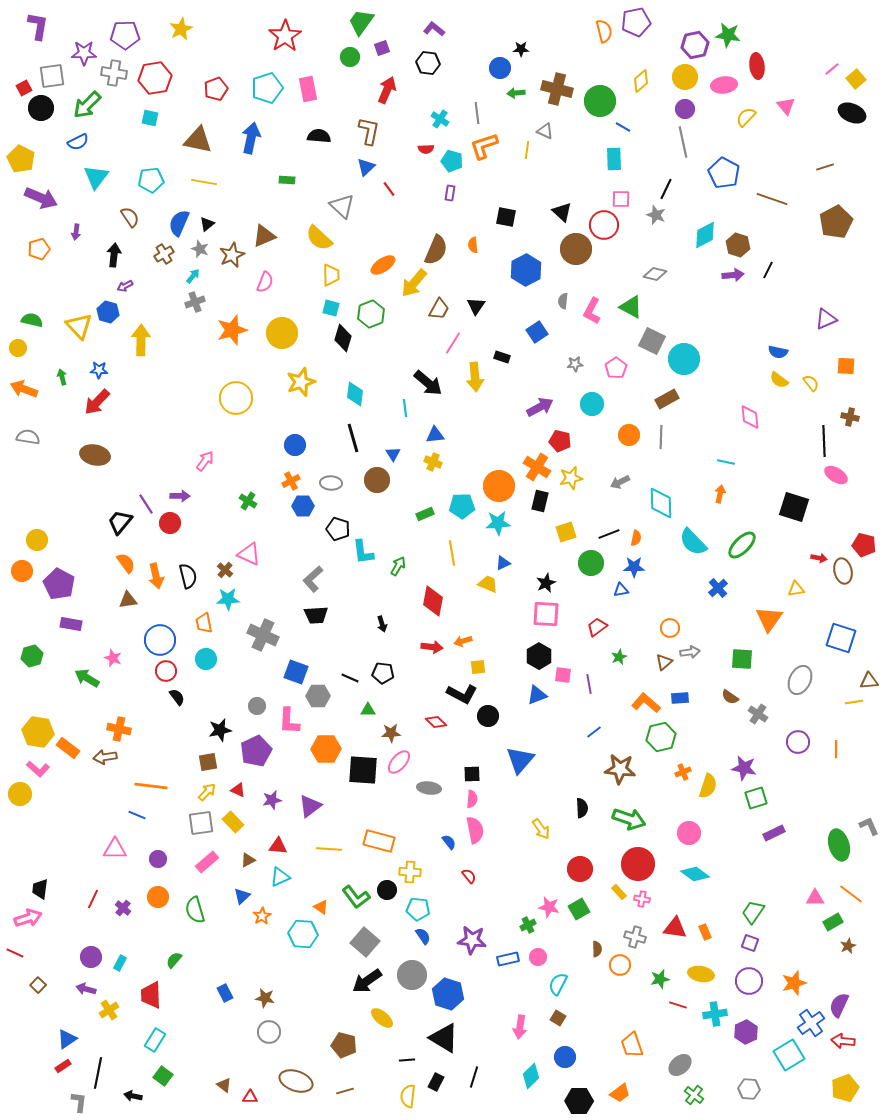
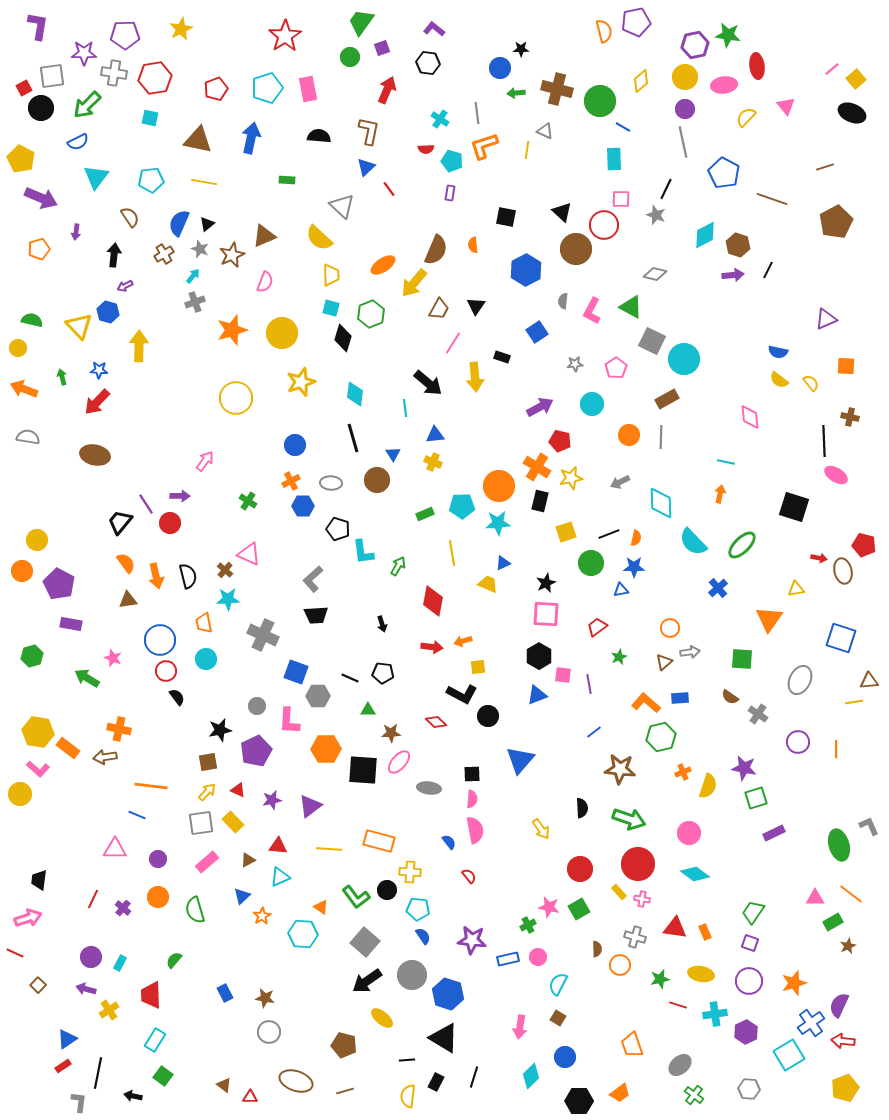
yellow arrow at (141, 340): moved 2 px left, 6 px down
black trapezoid at (40, 889): moved 1 px left, 9 px up
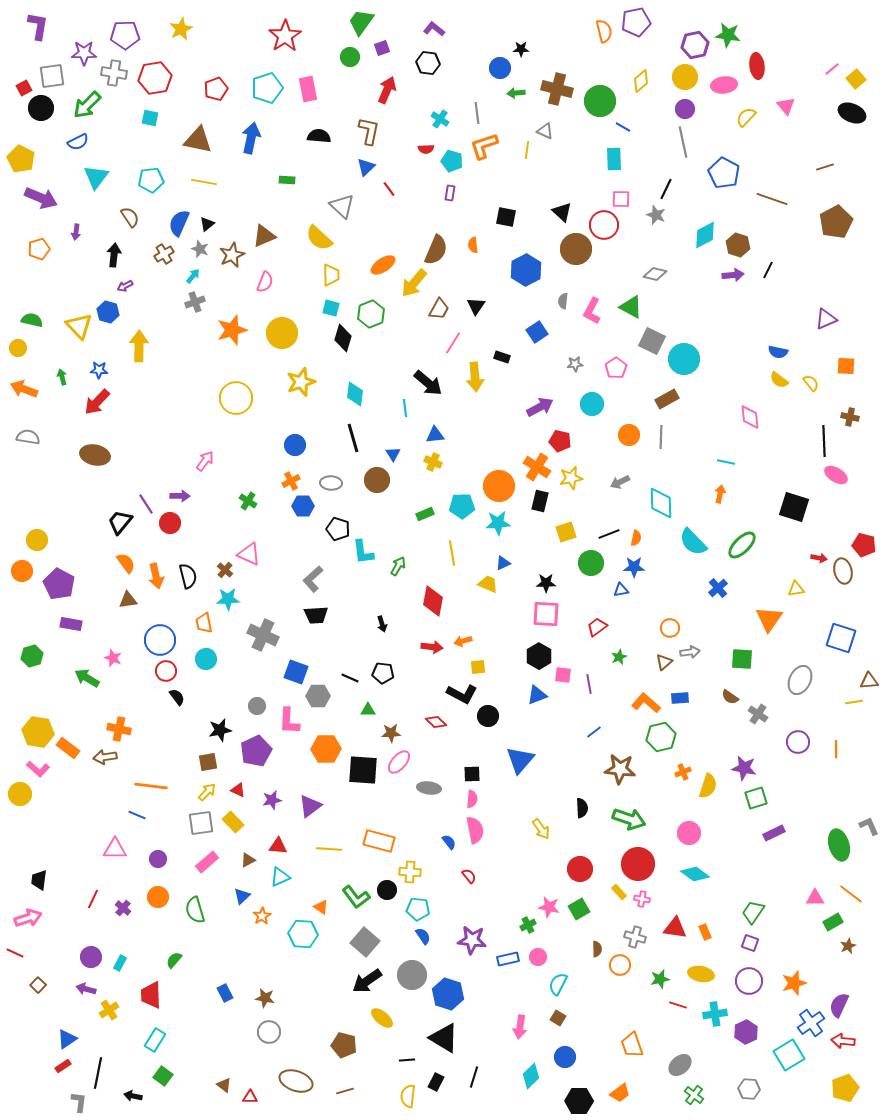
black star at (546, 583): rotated 24 degrees clockwise
